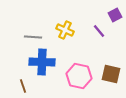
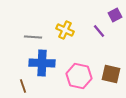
blue cross: moved 1 px down
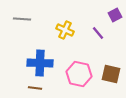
purple line: moved 1 px left, 2 px down
gray line: moved 11 px left, 18 px up
blue cross: moved 2 px left
pink hexagon: moved 2 px up
brown line: moved 12 px right, 2 px down; rotated 64 degrees counterclockwise
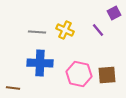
purple square: moved 1 px left, 2 px up
gray line: moved 15 px right, 13 px down
purple line: moved 3 px up
brown square: moved 4 px left, 1 px down; rotated 18 degrees counterclockwise
brown line: moved 22 px left
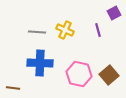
purple line: rotated 24 degrees clockwise
brown square: moved 2 px right; rotated 36 degrees counterclockwise
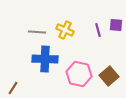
purple square: moved 2 px right, 12 px down; rotated 32 degrees clockwise
blue cross: moved 5 px right, 4 px up
brown square: moved 1 px down
brown line: rotated 64 degrees counterclockwise
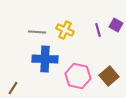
purple square: rotated 24 degrees clockwise
pink hexagon: moved 1 px left, 2 px down
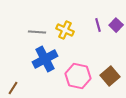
purple square: rotated 16 degrees clockwise
purple line: moved 5 px up
blue cross: rotated 30 degrees counterclockwise
brown square: moved 1 px right
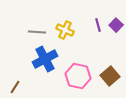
brown line: moved 2 px right, 1 px up
